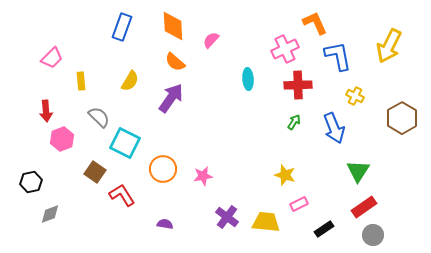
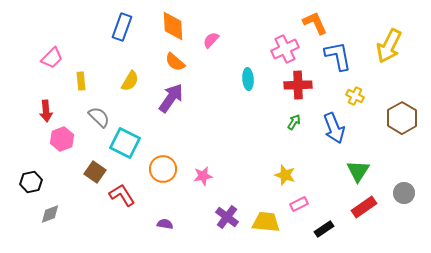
gray circle: moved 31 px right, 42 px up
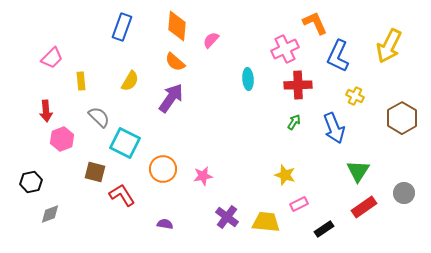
orange diamond: moved 4 px right; rotated 8 degrees clockwise
blue L-shape: rotated 144 degrees counterclockwise
brown square: rotated 20 degrees counterclockwise
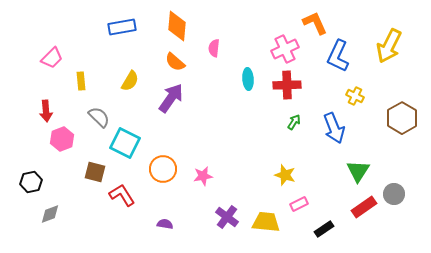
blue rectangle: rotated 60 degrees clockwise
pink semicircle: moved 3 px right, 8 px down; rotated 36 degrees counterclockwise
red cross: moved 11 px left
gray circle: moved 10 px left, 1 px down
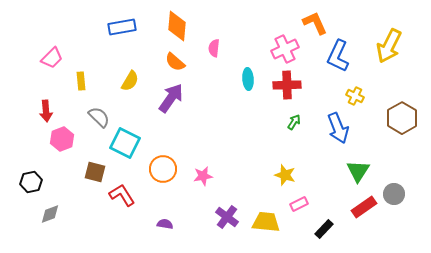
blue arrow: moved 4 px right
black rectangle: rotated 12 degrees counterclockwise
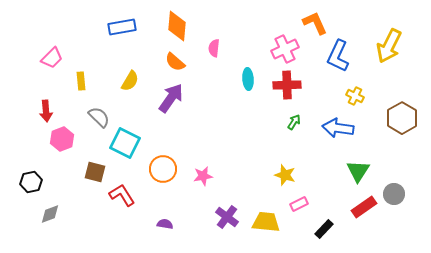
blue arrow: rotated 120 degrees clockwise
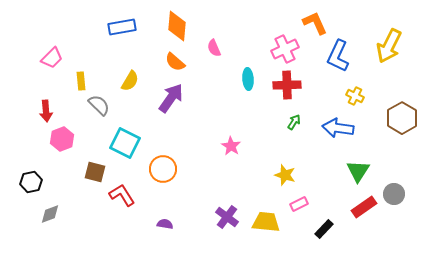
pink semicircle: rotated 30 degrees counterclockwise
gray semicircle: moved 12 px up
pink star: moved 28 px right, 30 px up; rotated 30 degrees counterclockwise
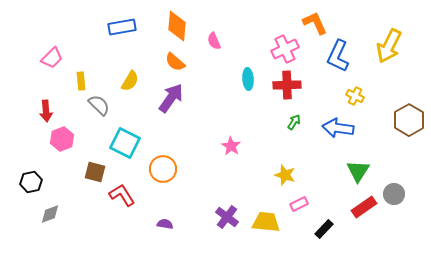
pink semicircle: moved 7 px up
brown hexagon: moved 7 px right, 2 px down
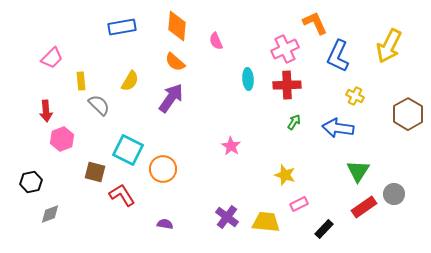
pink semicircle: moved 2 px right
brown hexagon: moved 1 px left, 6 px up
cyan square: moved 3 px right, 7 px down
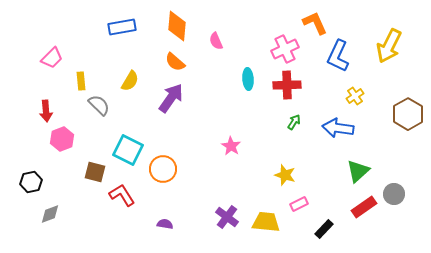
yellow cross: rotated 30 degrees clockwise
green triangle: rotated 15 degrees clockwise
